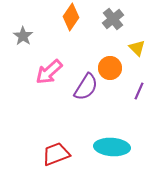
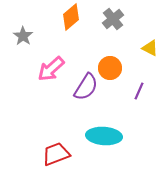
orange diamond: rotated 16 degrees clockwise
yellow triangle: moved 13 px right; rotated 18 degrees counterclockwise
pink arrow: moved 2 px right, 3 px up
cyan ellipse: moved 8 px left, 11 px up
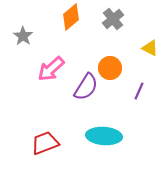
red trapezoid: moved 11 px left, 11 px up
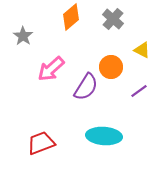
gray cross: rotated 10 degrees counterclockwise
yellow triangle: moved 8 px left, 2 px down
orange circle: moved 1 px right, 1 px up
purple line: rotated 30 degrees clockwise
red trapezoid: moved 4 px left
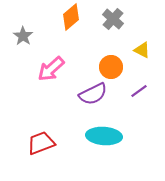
purple semicircle: moved 7 px right, 7 px down; rotated 32 degrees clockwise
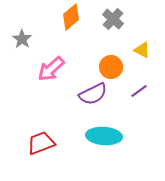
gray star: moved 1 px left, 3 px down
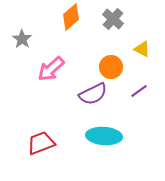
yellow triangle: moved 1 px up
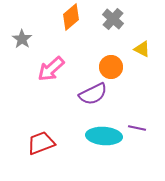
purple line: moved 2 px left, 37 px down; rotated 48 degrees clockwise
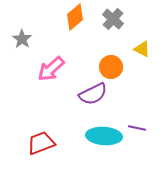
orange diamond: moved 4 px right
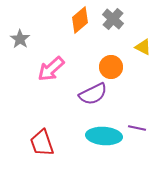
orange diamond: moved 5 px right, 3 px down
gray star: moved 2 px left
yellow triangle: moved 1 px right, 2 px up
red trapezoid: moved 1 px right; rotated 88 degrees counterclockwise
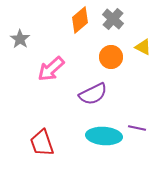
orange circle: moved 10 px up
